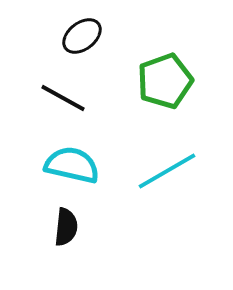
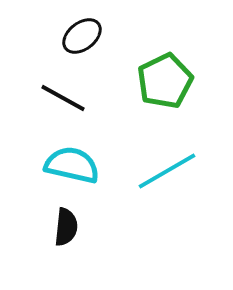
green pentagon: rotated 6 degrees counterclockwise
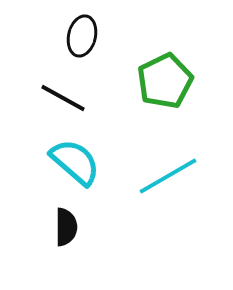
black ellipse: rotated 39 degrees counterclockwise
cyan semicircle: moved 3 px right, 3 px up; rotated 28 degrees clockwise
cyan line: moved 1 px right, 5 px down
black semicircle: rotated 6 degrees counterclockwise
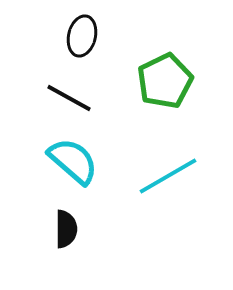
black line: moved 6 px right
cyan semicircle: moved 2 px left, 1 px up
black semicircle: moved 2 px down
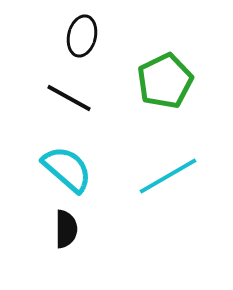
cyan semicircle: moved 6 px left, 8 px down
